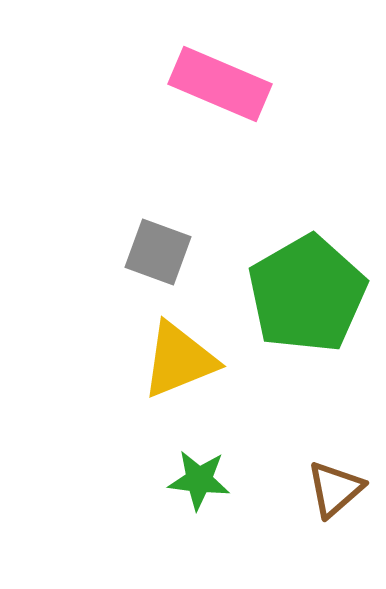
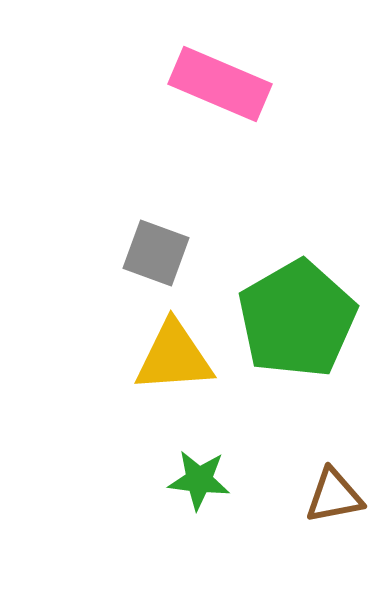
gray square: moved 2 px left, 1 px down
green pentagon: moved 10 px left, 25 px down
yellow triangle: moved 5 px left, 3 px up; rotated 18 degrees clockwise
brown triangle: moved 1 px left, 7 px down; rotated 30 degrees clockwise
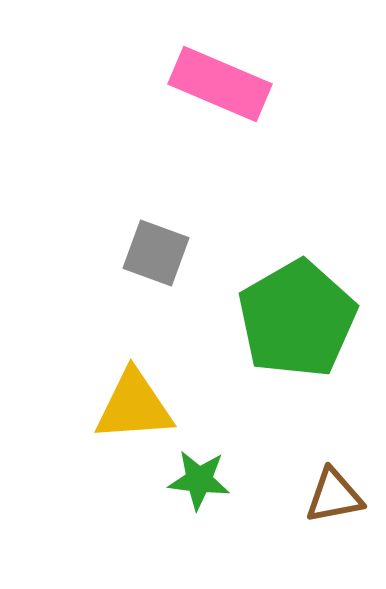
yellow triangle: moved 40 px left, 49 px down
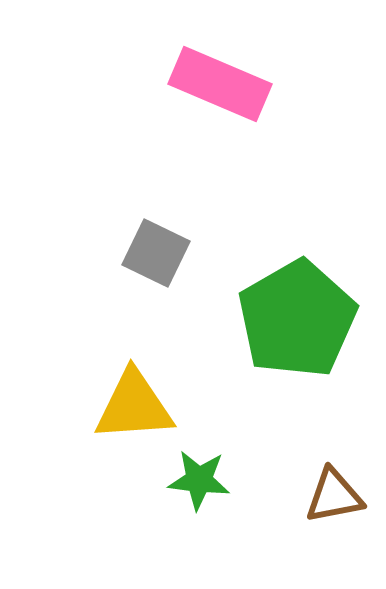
gray square: rotated 6 degrees clockwise
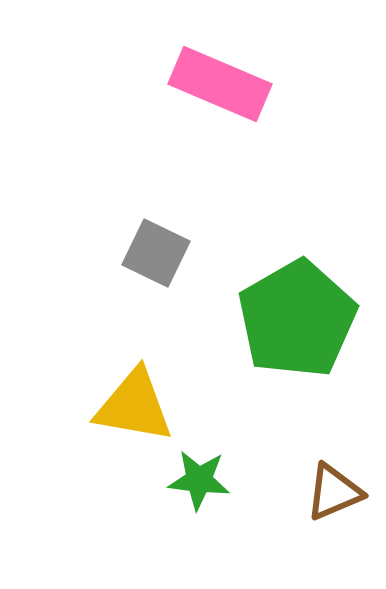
yellow triangle: rotated 14 degrees clockwise
brown triangle: moved 4 px up; rotated 12 degrees counterclockwise
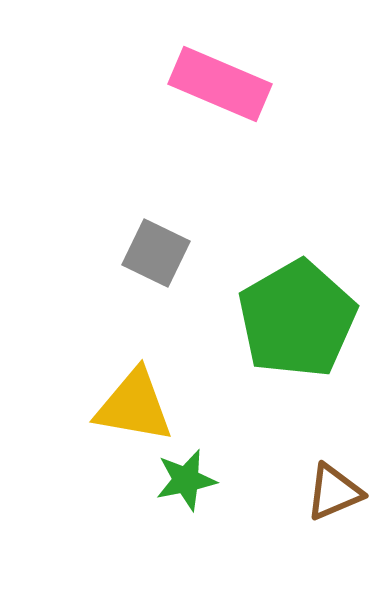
green star: moved 13 px left; rotated 18 degrees counterclockwise
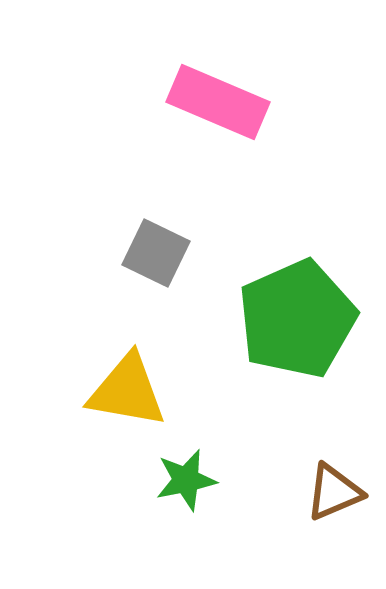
pink rectangle: moved 2 px left, 18 px down
green pentagon: rotated 6 degrees clockwise
yellow triangle: moved 7 px left, 15 px up
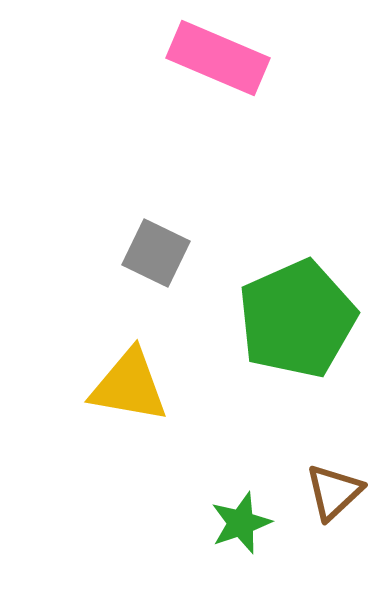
pink rectangle: moved 44 px up
yellow triangle: moved 2 px right, 5 px up
green star: moved 55 px right, 43 px down; rotated 8 degrees counterclockwise
brown triangle: rotated 20 degrees counterclockwise
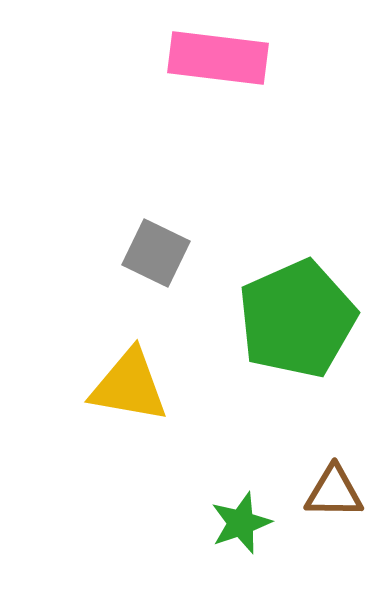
pink rectangle: rotated 16 degrees counterclockwise
brown triangle: rotated 44 degrees clockwise
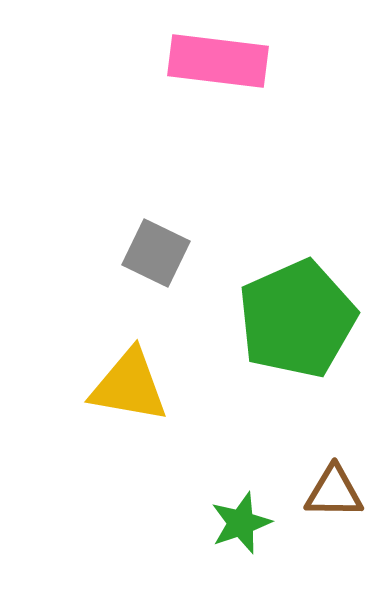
pink rectangle: moved 3 px down
